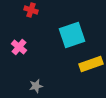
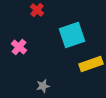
red cross: moved 6 px right; rotated 24 degrees clockwise
gray star: moved 7 px right
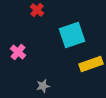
pink cross: moved 1 px left, 5 px down
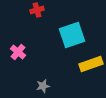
red cross: rotated 32 degrees clockwise
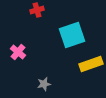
gray star: moved 1 px right, 2 px up
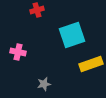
pink cross: rotated 28 degrees counterclockwise
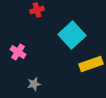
cyan square: rotated 24 degrees counterclockwise
pink cross: rotated 21 degrees clockwise
gray star: moved 10 px left
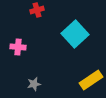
cyan square: moved 3 px right, 1 px up
pink cross: moved 5 px up; rotated 28 degrees counterclockwise
yellow rectangle: moved 16 px down; rotated 15 degrees counterclockwise
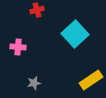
gray star: moved 1 px up
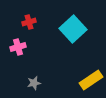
red cross: moved 8 px left, 12 px down
cyan square: moved 2 px left, 5 px up
pink cross: rotated 21 degrees counterclockwise
